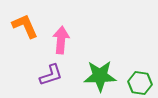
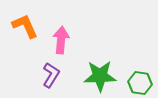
purple L-shape: rotated 40 degrees counterclockwise
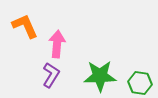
pink arrow: moved 4 px left, 4 px down
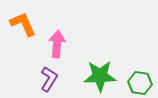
orange L-shape: moved 2 px left, 2 px up
purple L-shape: moved 2 px left, 4 px down
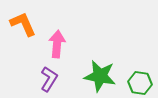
green star: rotated 12 degrees clockwise
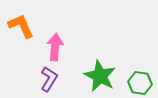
orange L-shape: moved 2 px left, 2 px down
pink arrow: moved 2 px left, 3 px down
green star: rotated 16 degrees clockwise
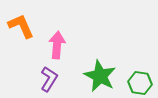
pink arrow: moved 2 px right, 2 px up
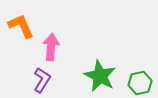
pink arrow: moved 6 px left, 2 px down
purple L-shape: moved 7 px left, 1 px down
green hexagon: rotated 20 degrees counterclockwise
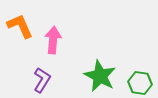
orange L-shape: moved 1 px left
pink arrow: moved 2 px right, 7 px up
green hexagon: rotated 20 degrees clockwise
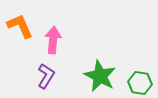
purple L-shape: moved 4 px right, 4 px up
